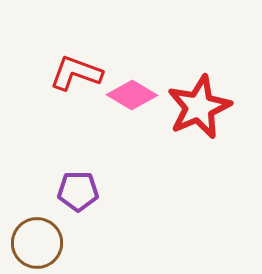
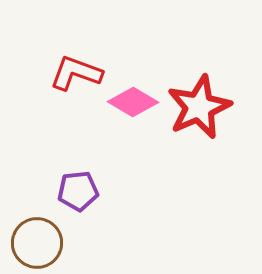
pink diamond: moved 1 px right, 7 px down
purple pentagon: rotated 6 degrees counterclockwise
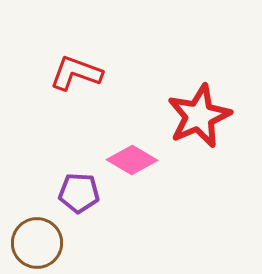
pink diamond: moved 1 px left, 58 px down
red star: moved 9 px down
purple pentagon: moved 1 px right, 2 px down; rotated 9 degrees clockwise
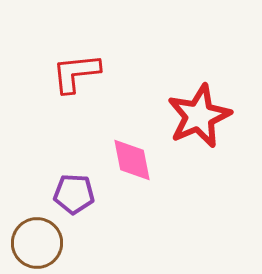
red L-shape: rotated 26 degrees counterclockwise
pink diamond: rotated 48 degrees clockwise
purple pentagon: moved 5 px left, 1 px down
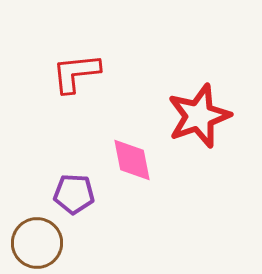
red star: rotated 4 degrees clockwise
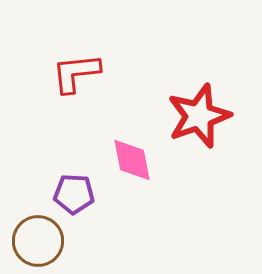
brown circle: moved 1 px right, 2 px up
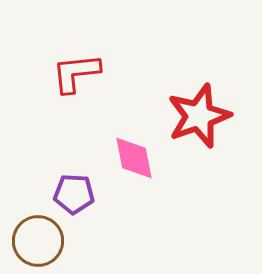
pink diamond: moved 2 px right, 2 px up
